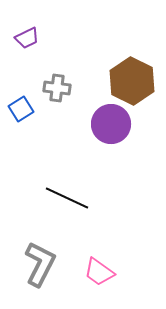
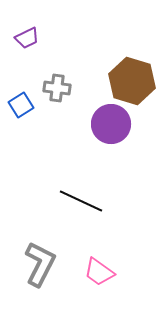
brown hexagon: rotated 9 degrees counterclockwise
blue square: moved 4 px up
black line: moved 14 px right, 3 px down
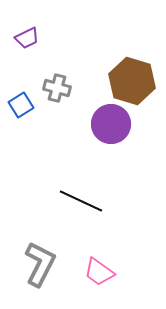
gray cross: rotated 8 degrees clockwise
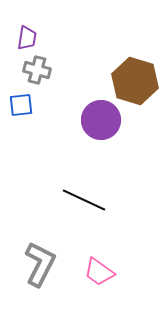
purple trapezoid: rotated 55 degrees counterclockwise
brown hexagon: moved 3 px right
gray cross: moved 20 px left, 18 px up
blue square: rotated 25 degrees clockwise
purple circle: moved 10 px left, 4 px up
black line: moved 3 px right, 1 px up
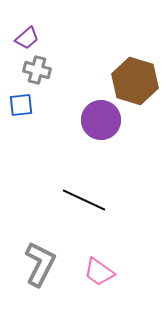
purple trapezoid: rotated 40 degrees clockwise
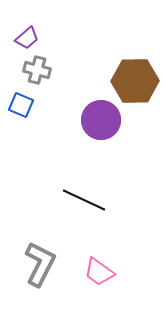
brown hexagon: rotated 18 degrees counterclockwise
blue square: rotated 30 degrees clockwise
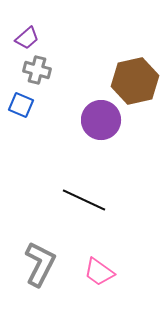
brown hexagon: rotated 12 degrees counterclockwise
